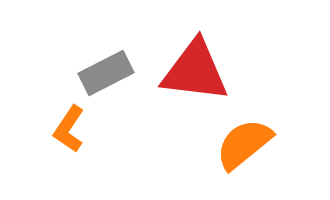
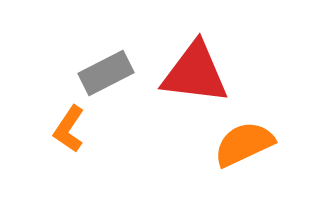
red triangle: moved 2 px down
orange semicircle: rotated 14 degrees clockwise
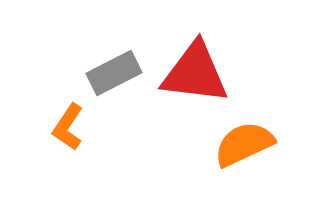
gray rectangle: moved 8 px right
orange L-shape: moved 1 px left, 2 px up
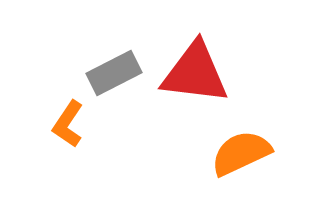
orange L-shape: moved 3 px up
orange semicircle: moved 3 px left, 9 px down
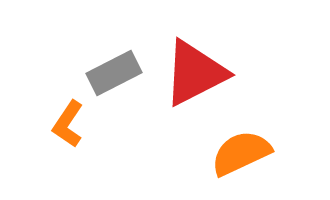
red triangle: rotated 34 degrees counterclockwise
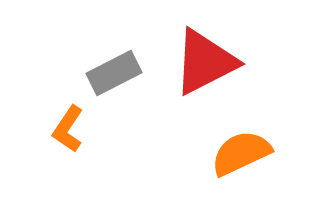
red triangle: moved 10 px right, 11 px up
orange L-shape: moved 5 px down
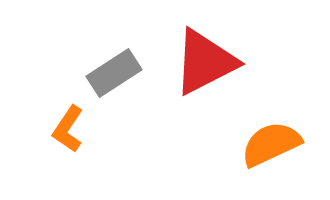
gray rectangle: rotated 6 degrees counterclockwise
orange semicircle: moved 30 px right, 9 px up
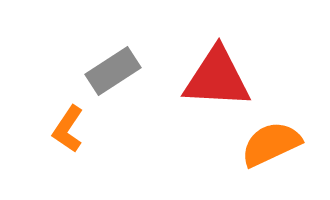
red triangle: moved 12 px right, 16 px down; rotated 30 degrees clockwise
gray rectangle: moved 1 px left, 2 px up
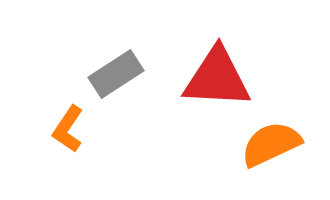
gray rectangle: moved 3 px right, 3 px down
